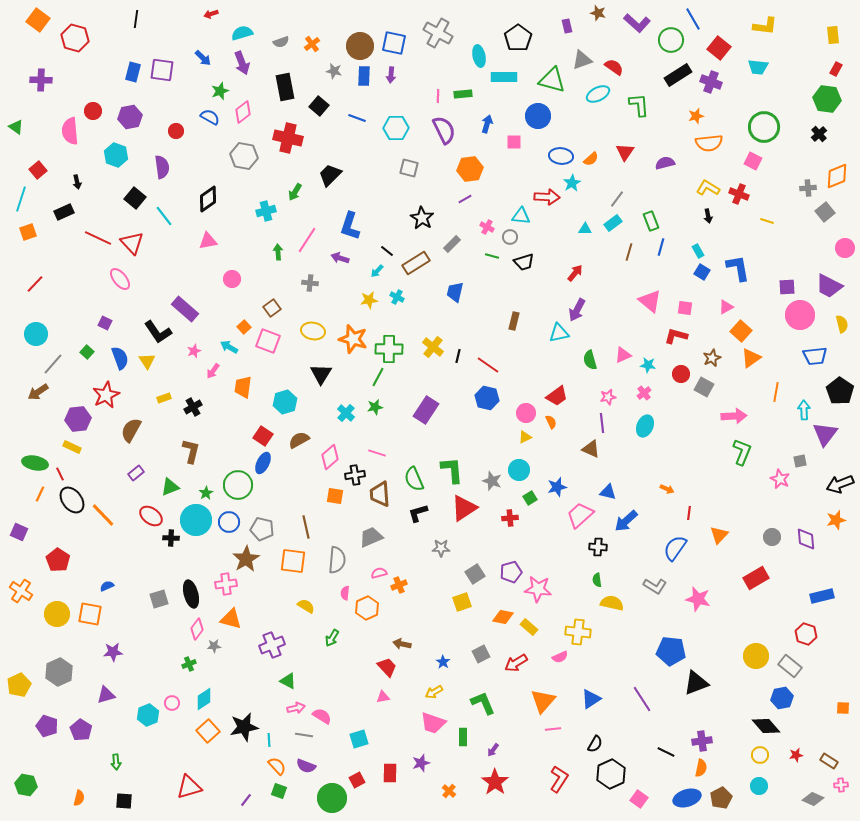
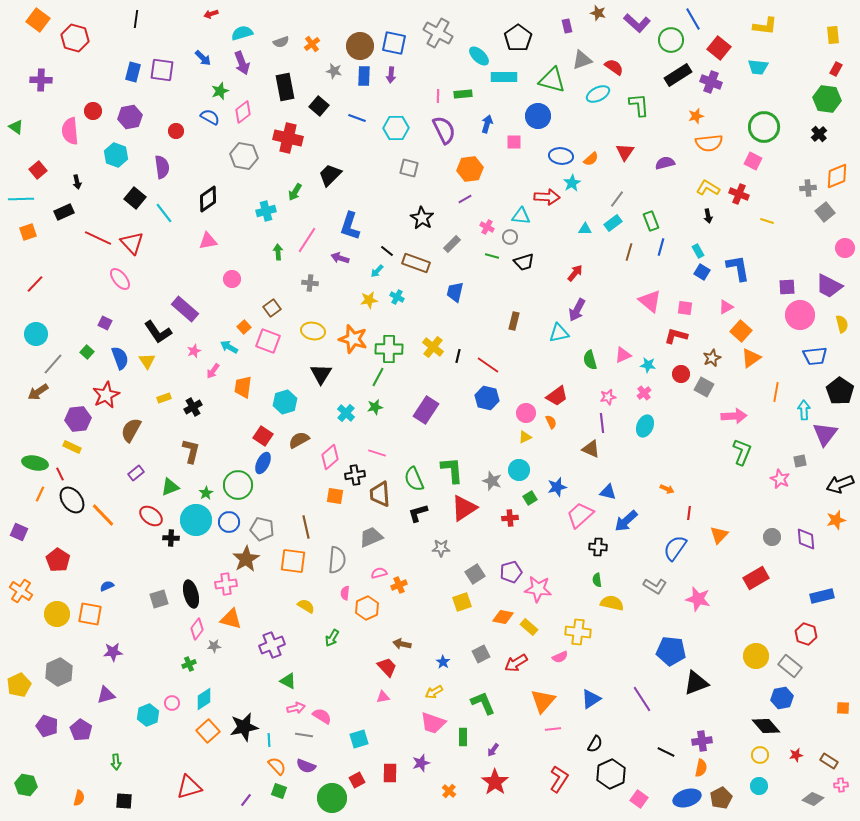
cyan ellipse at (479, 56): rotated 35 degrees counterclockwise
cyan line at (21, 199): rotated 70 degrees clockwise
cyan line at (164, 216): moved 3 px up
brown rectangle at (416, 263): rotated 52 degrees clockwise
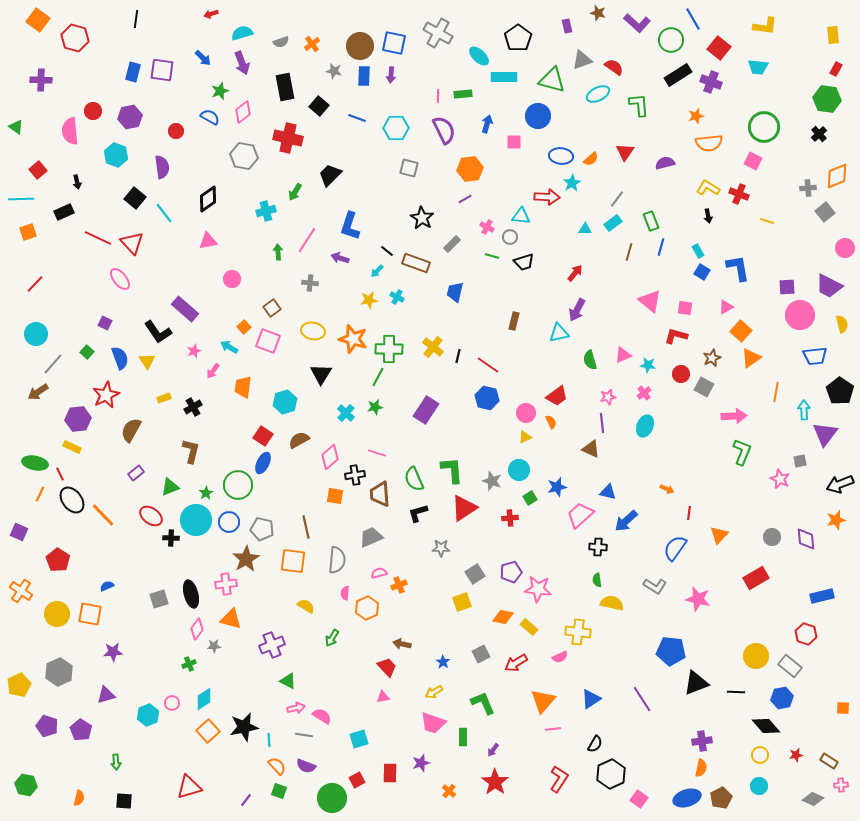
black line at (666, 752): moved 70 px right, 60 px up; rotated 24 degrees counterclockwise
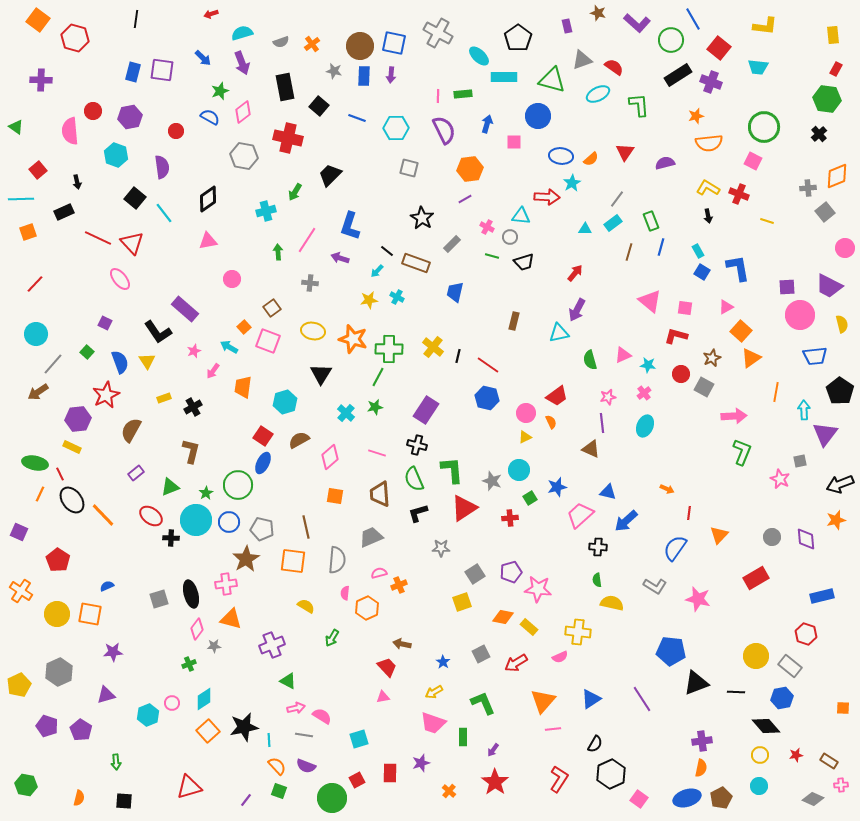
blue semicircle at (120, 358): moved 4 px down
black cross at (355, 475): moved 62 px right, 30 px up; rotated 24 degrees clockwise
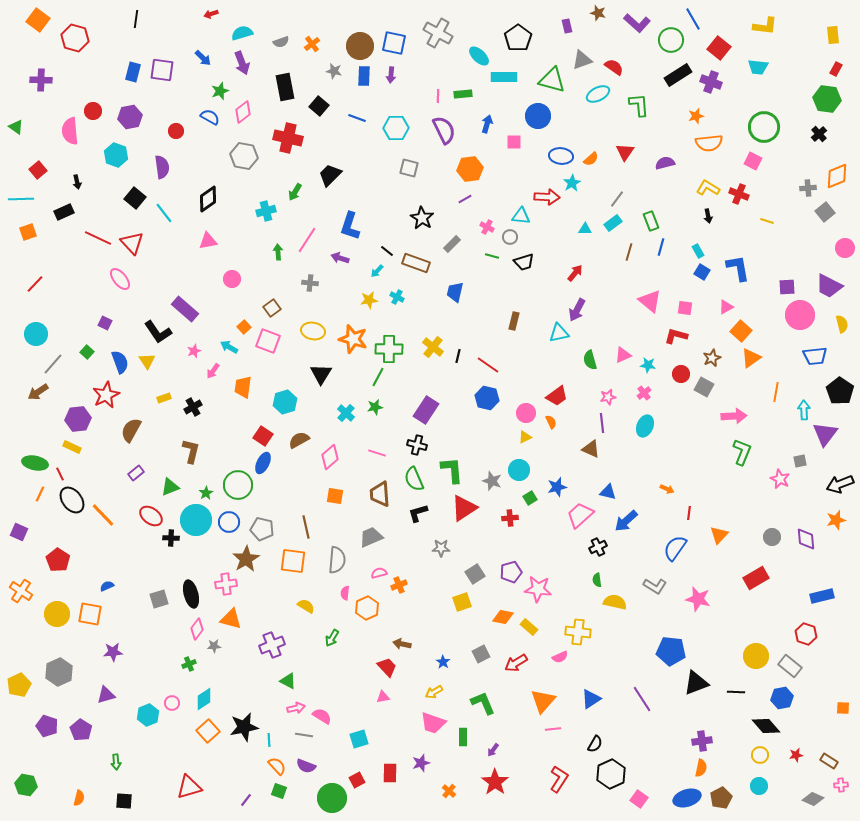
black cross at (598, 547): rotated 30 degrees counterclockwise
yellow semicircle at (612, 603): moved 3 px right, 1 px up
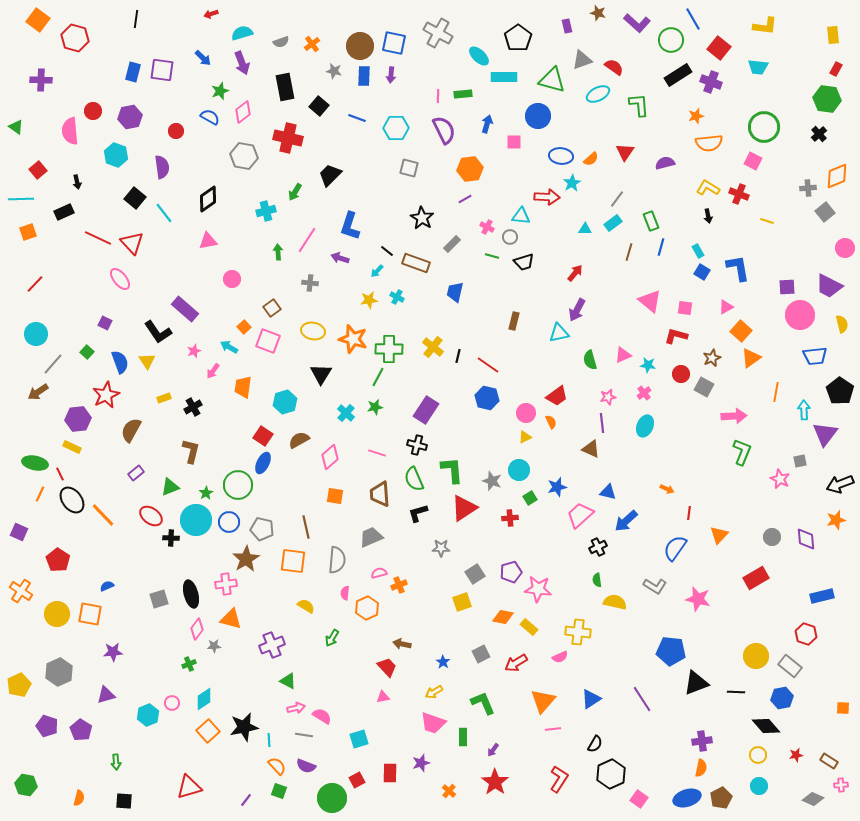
yellow circle at (760, 755): moved 2 px left
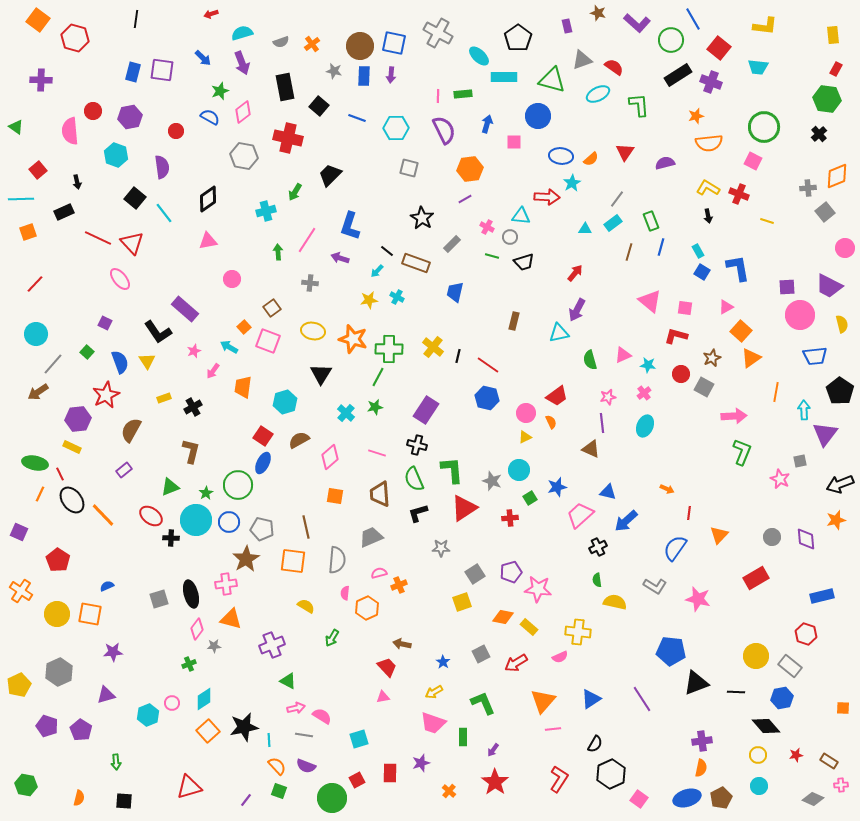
purple rectangle at (136, 473): moved 12 px left, 3 px up
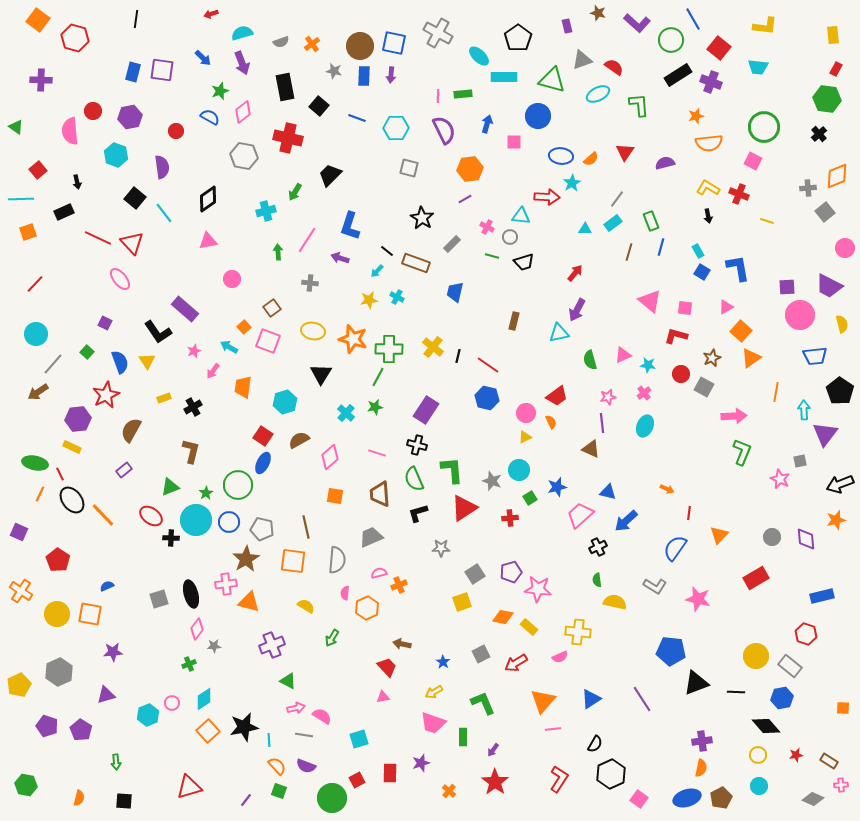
orange triangle at (231, 619): moved 18 px right, 17 px up
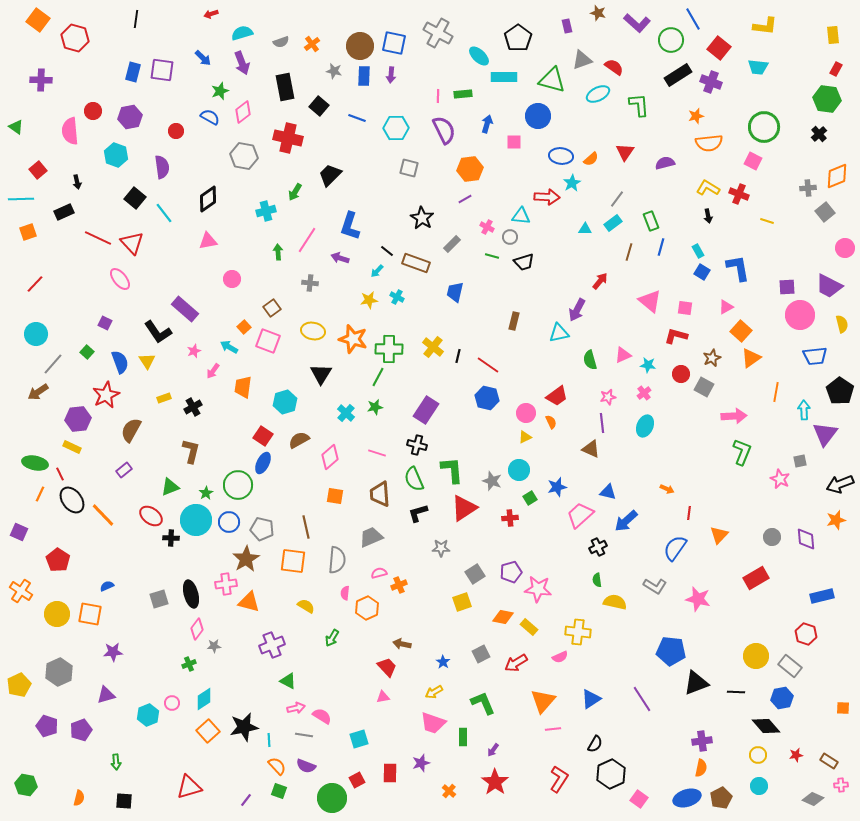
red arrow at (575, 273): moved 25 px right, 8 px down
purple pentagon at (81, 730): rotated 20 degrees clockwise
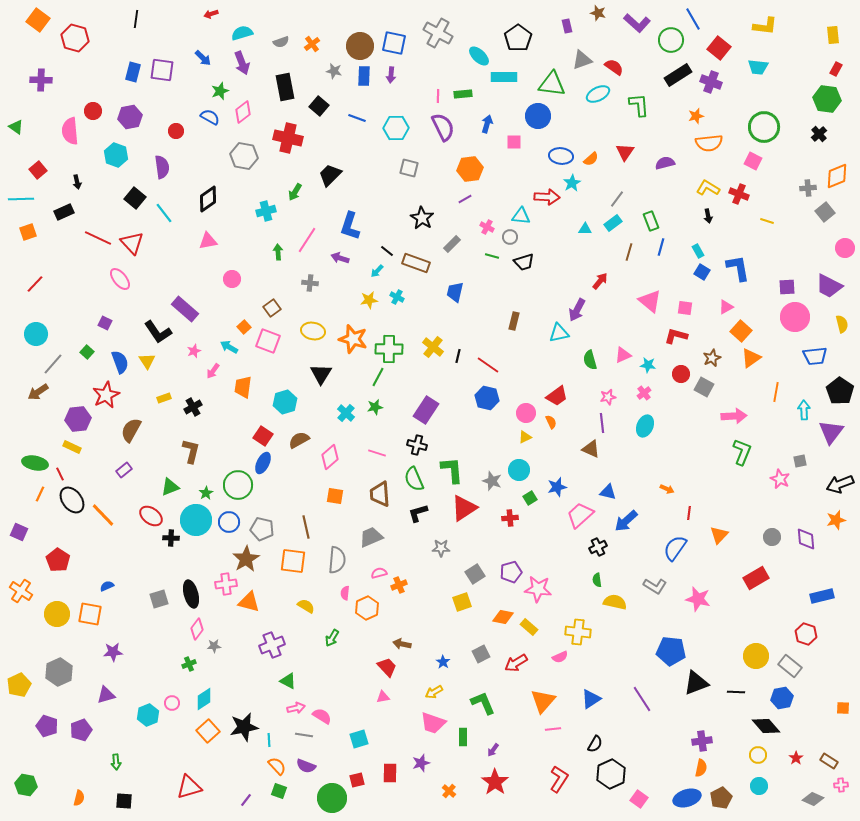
green triangle at (552, 80): moved 4 px down; rotated 8 degrees counterclockwise
purple semicircle at (444, 130): moved 1 px left, 3 px up
pink circle at (800, 315): moved 5 px left, 2 px down
purple triangle at (825, 434): moved 6 px right, 2 px up
red star at (796, 755): moved 3 px down; rotated 24 degrees counterclockwise
red square at (357, 780): rotated 14 degrees clockwise
